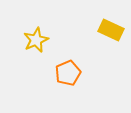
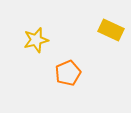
yellow star: rotated 10 degrees clockwise
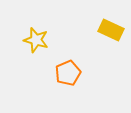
yellow star: rotated 30 degrees clockwise
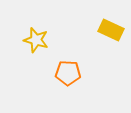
orange pentagon: rotated 25 degrees clockwise
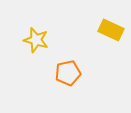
orange pentagon: rotated 15 degrees counterclockwise
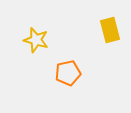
yellow rectangle: moved 1 px left; rotated 50 degrees clockwise
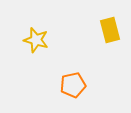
orange pentagon: moved 5 px right, 12 px down
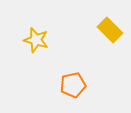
yellow rectangle: rotated 30 degrees counterclockwise
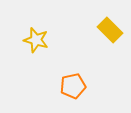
orange pentagon: moved 1 px down
